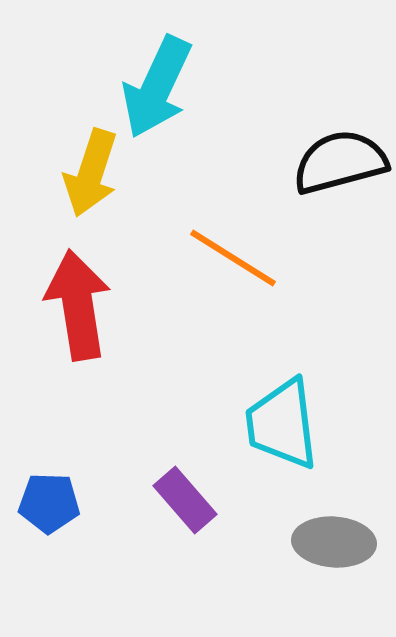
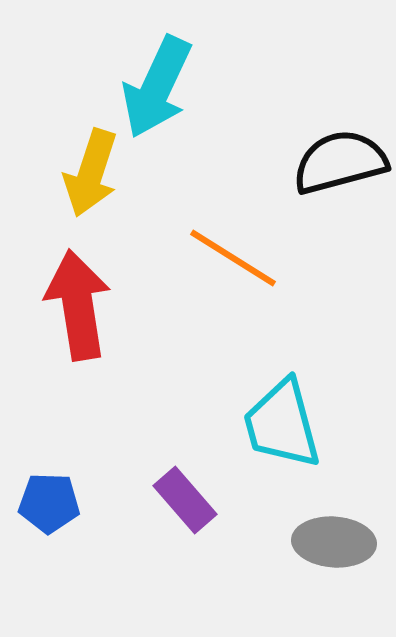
cyan trapezoid: rotated 8 degrees counterclockwise
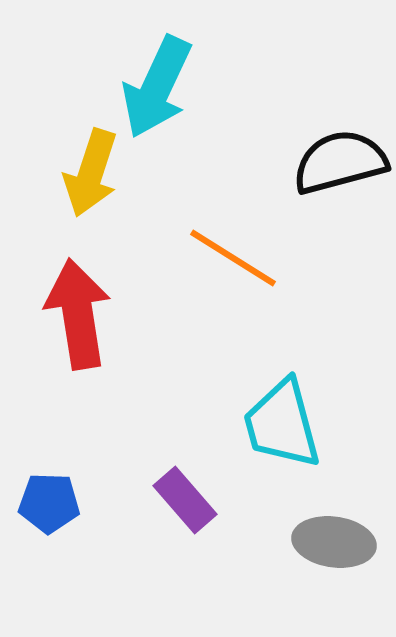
red arrow: moved 9 px down
gray ellipse: rotated 4 degrees clockwise
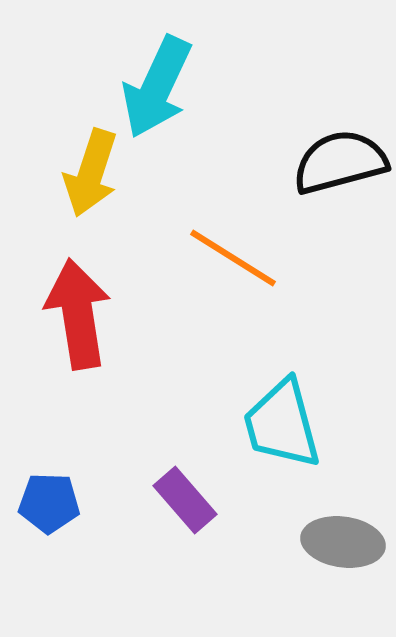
gray ellipse: moved 9 px right
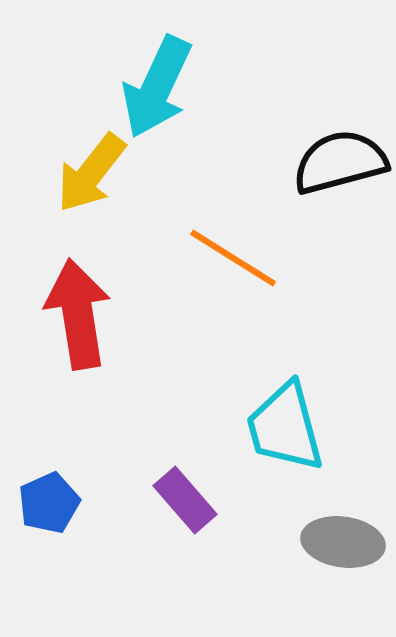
yellow arrow: rotated 20 degrees clockwise
cyan trapezoid: moved 3 px right, 3 px down
blue pentagon: rotated 26 degrees counterclockwise
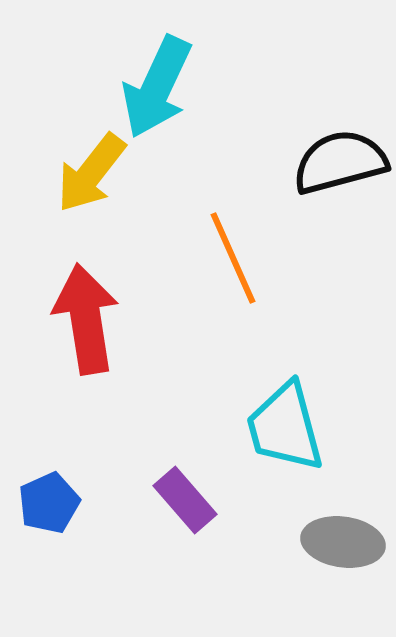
orange line: rotated 34 degrees clockwise
red arrow: moved 8 px right, 5 px down
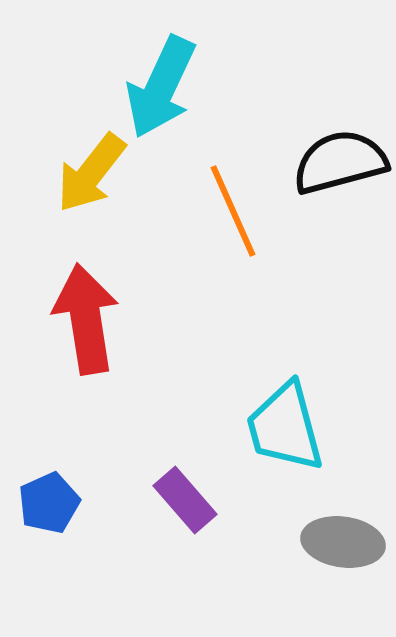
cyan arrow: moved 4 px right
orange line: moved 47 px up
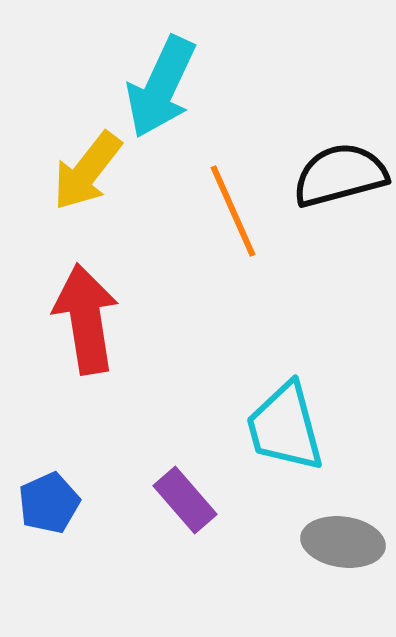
black semicircle: moved 13 px down
yellow arrow: moved 4 px left, 2 px up
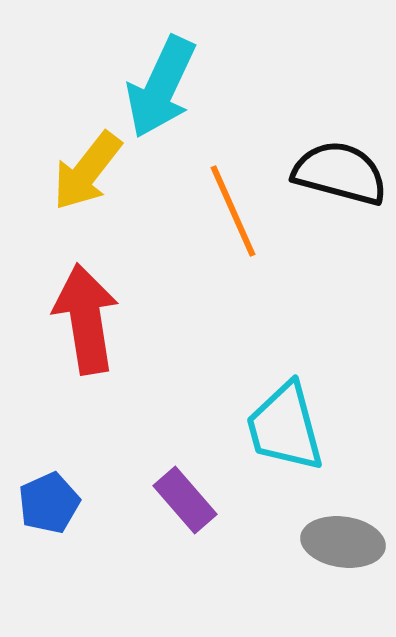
black semicircle: moved 2 px up; rotated 30 degrees clockwise
